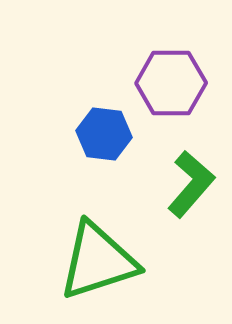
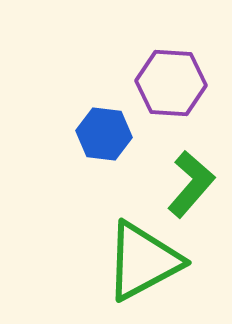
purple hexagon: rotated 4 degrees clockwise
green triangle: moved 45 px right; rotated 10 degrees counterclockwise
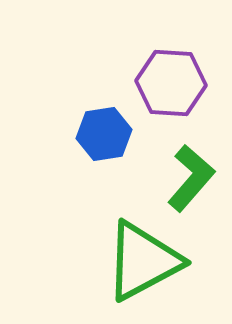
blue hexagon: rotated 16 degrees counterclockwise
green L-shape: moved 6 px up
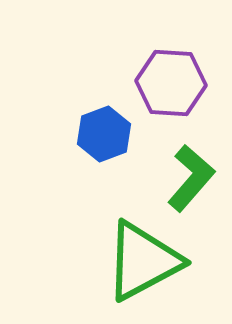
blue hexagon: rotated 12 degrees counterclockwise
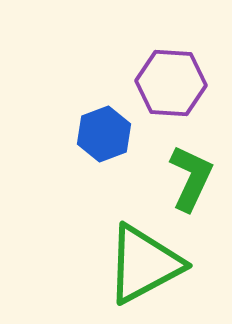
green L-shape: rotated 16 degrees counterclockwise
green triangle: moved 1 px right, 3 px down
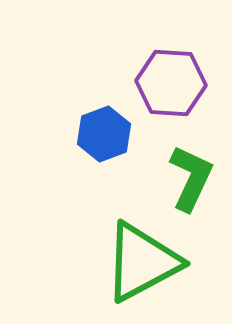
green triangle: moved 2 px left, 2 px up
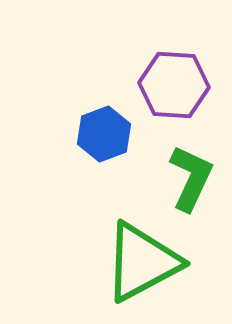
purple hexagon: moved 3 px right, 2 px down
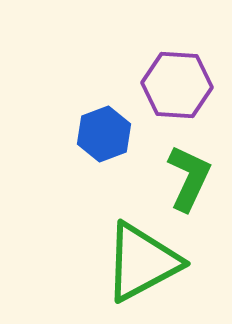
purple hexagon: moved 3 px right
green L-shape: moved 2 px left
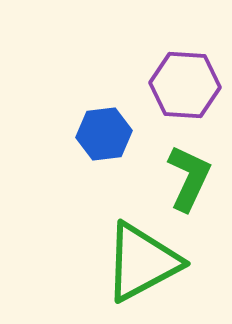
purple hexagon: moved 8 px right
blue hexagon: rotated 14 degrees clockwise
